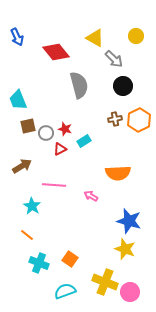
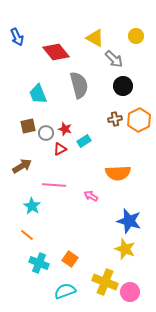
cyan trapezoid: moved 20 px right, 6 px up
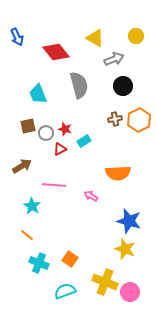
gray arrow: rotated 66 degrees counterclockwise
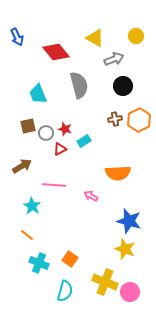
cyan semicircle: rotated 125 degrees clockwise
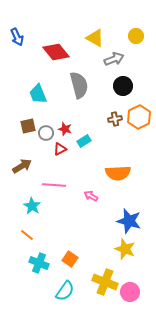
orange hexagon: moved 3 px up
cyan semicircle: rotated 20 degrees clockwise
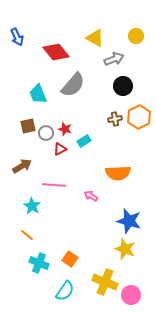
gray semicircle: moved 6 px left; rotated 56 degrees clockwise
pink circle: moved 1 px right, 3 px down
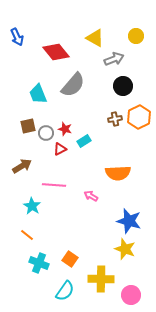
yellow cross: moved 4 px left, 3 px up; rotated 20 degrees counterclockwise
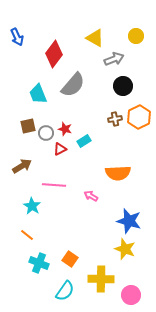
red diamond: moved 2 px left, 2 px down; rotated 76 degrees clockwise
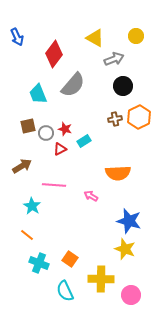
cyan semicircle: rotated 120 degrees clockwise
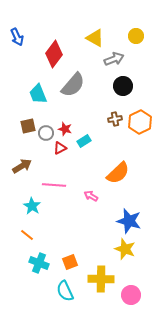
orange hexagon: moved 1 px right, 5 px down
red triangle: moved 1 px up
orange semicircle: rotated 40 degrees counterclockwise
orange square: moved 3 px down; rotated 35 degrees clockwise
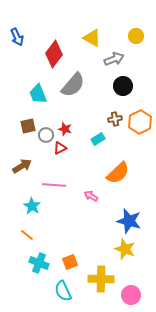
yellow triangle: moved 3 px left
gray circle: moved 2 px down
cyan rectangle: moved 14 px right, 2 px up
cyan semicircle: moved 2 px left
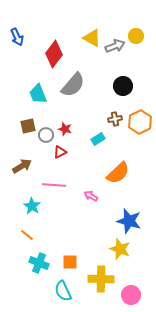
gray arrow: moved 1 px right, 13 px up
red triangle: moved 4 px down
yellow star: moved 5 px left
orange square: rotated 21 degrees clockwise
